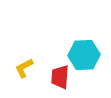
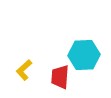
yellow L-shape: moved 2 px down; rotated 15 degrees counterclockwise
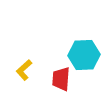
red trapezoid: moved 1 px right, 2 px down
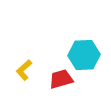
red trapezoid: rotated 70 degrees clockwise
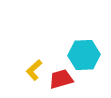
yellow L-shape: moved 10 px right
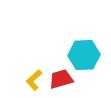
yellow L-shape: moved 10 px down
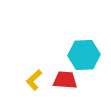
red trapezoid: moved 4 px right, 1 px down; rotated 20 degrees clockwise
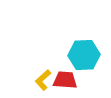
yellow L-shape: moved 9 px right
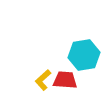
cyan hexagon: rotated 8 degrees counterclockwise
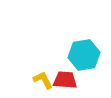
yellow L-shape: rotated 105 degrees clockwise
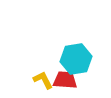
cyan hexagon: moved 8 px left, 4 px down
